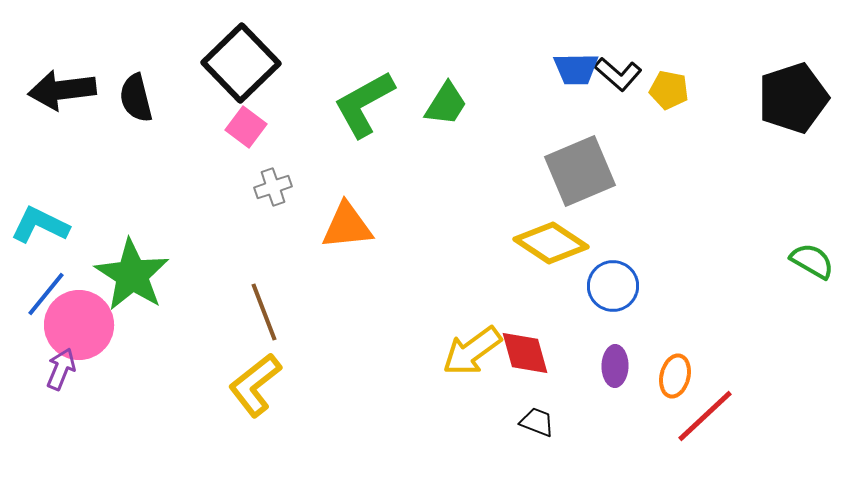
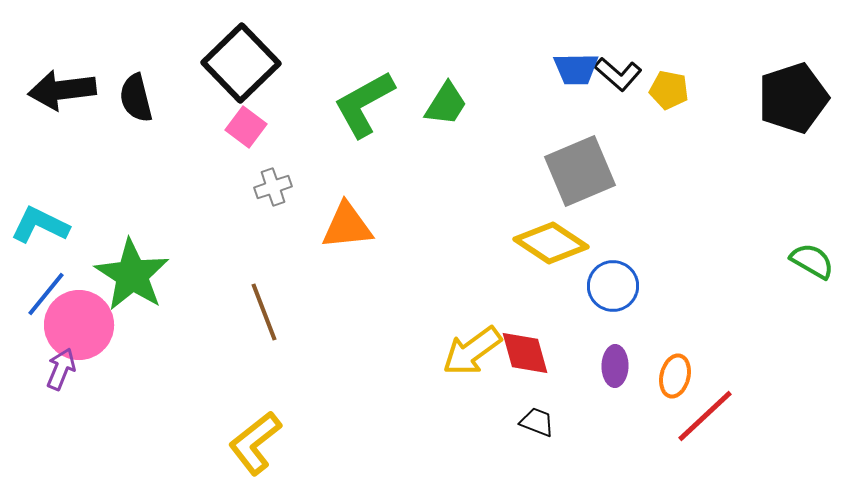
yellow L-shape: moved 58 px down
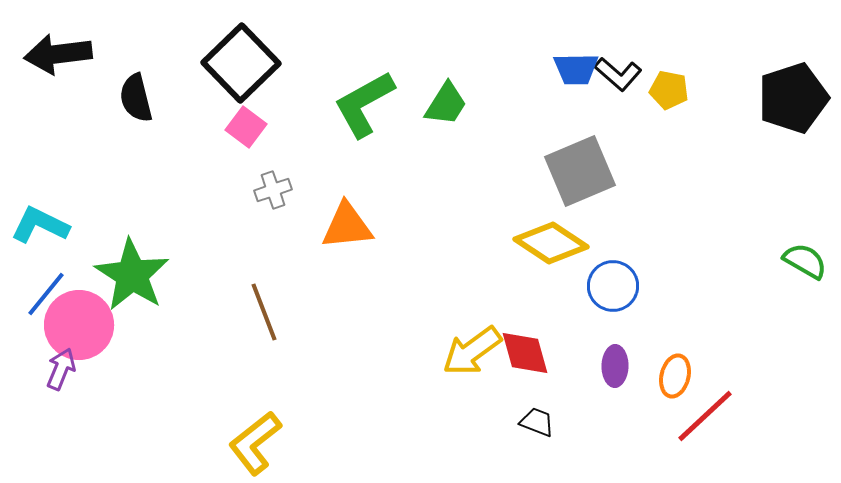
black arrow: moved 4 px left, 36 px up
gray cross: moved 3 px down
green semicircle: moved 7 px left
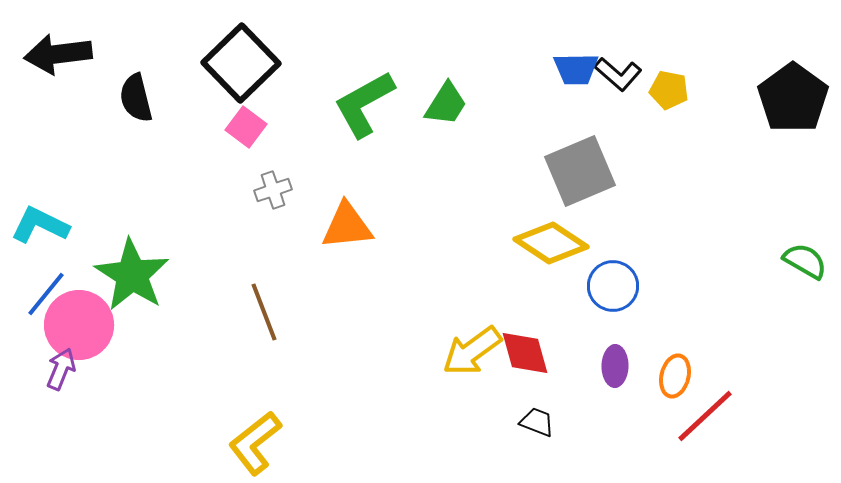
black pentagon: rotated 18 degrees counterclockwise
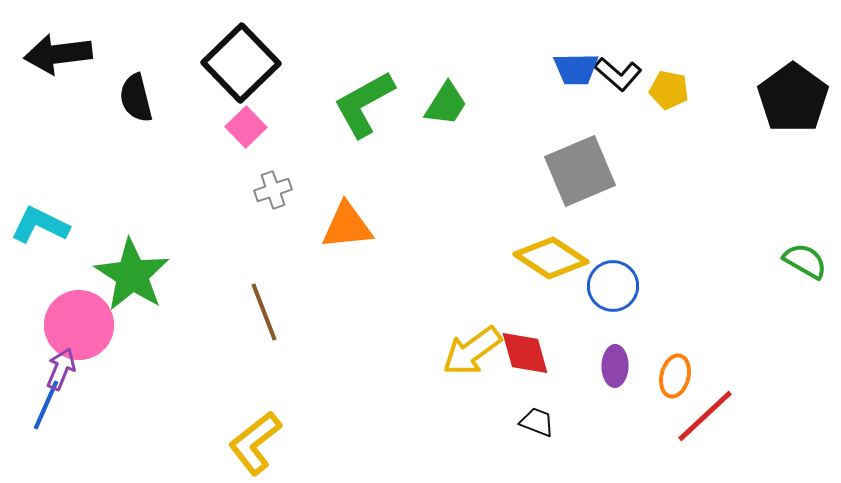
pink square: rotated 9 degrees clockwise
yellow diamond: moved 15 px down
blue line: moved 111 px down; rotated 15 degrees counterclockwise
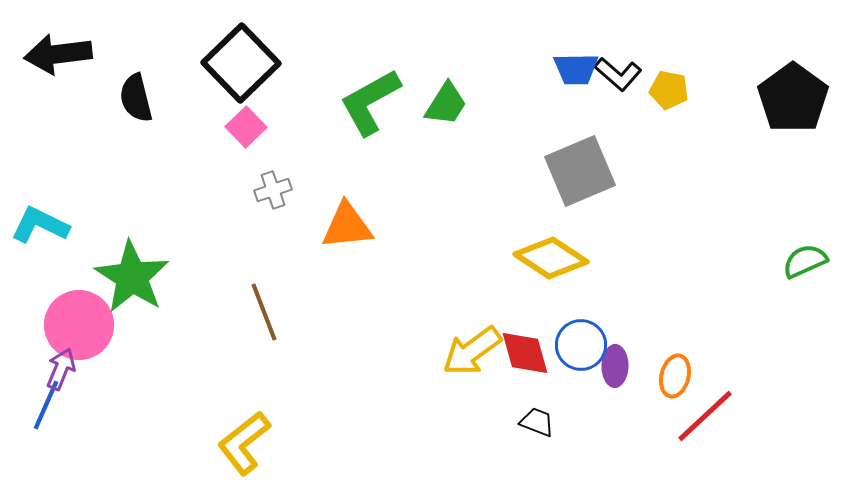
green L-shape: moved 6 px right, 2 px up
green semicircle: rotated 54 degrees counterclockwise
green star: moved 2 px down
blue circle: moved 32 px left, 59 px down
yellow L-shape: moved 11 px left
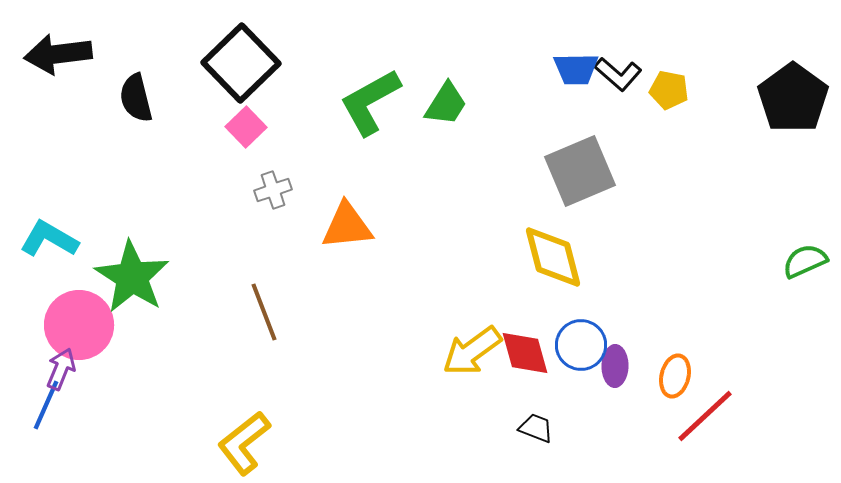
cyan L-shape: moved 9 px right, 14 px down; rotated 4 degrees clockwise
yellow diamond: moved 2 px right, 1 px up; rotated 42 degrees clockwise
black trapezoid: moved 1 px left, 6 px down
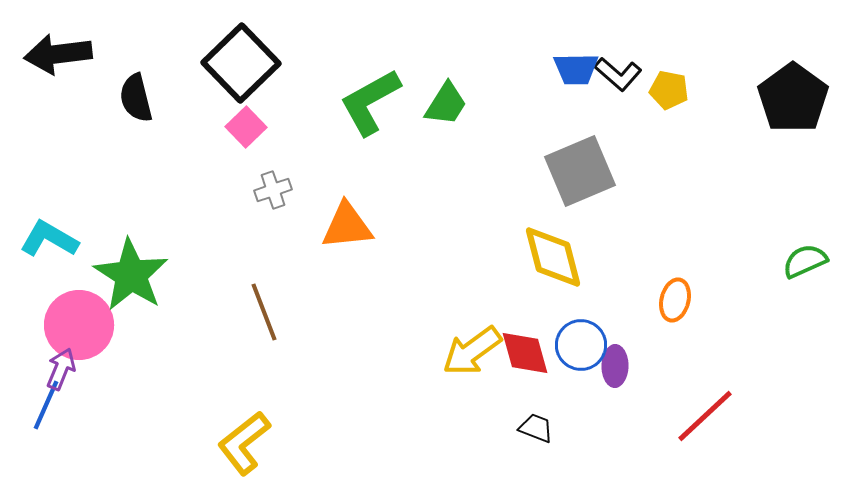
green star: moved 1 px left, 2 px up
orange ellipse: moved 76 px up
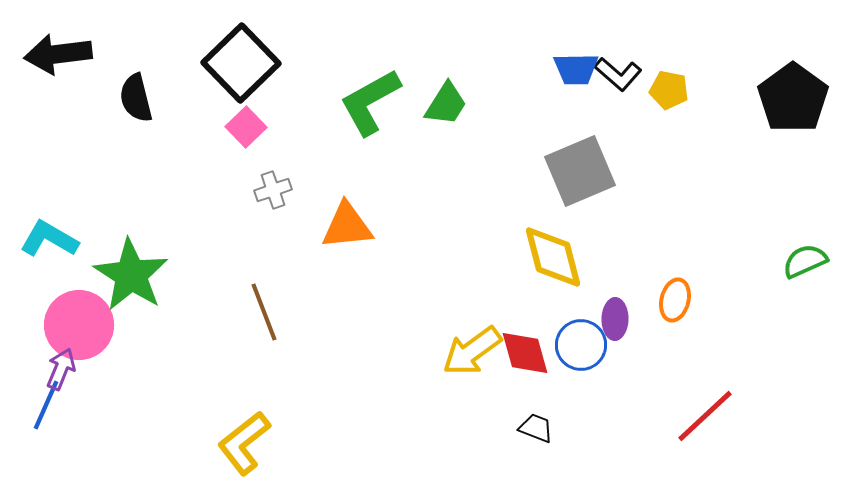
purple ellipse: moved 47 px up
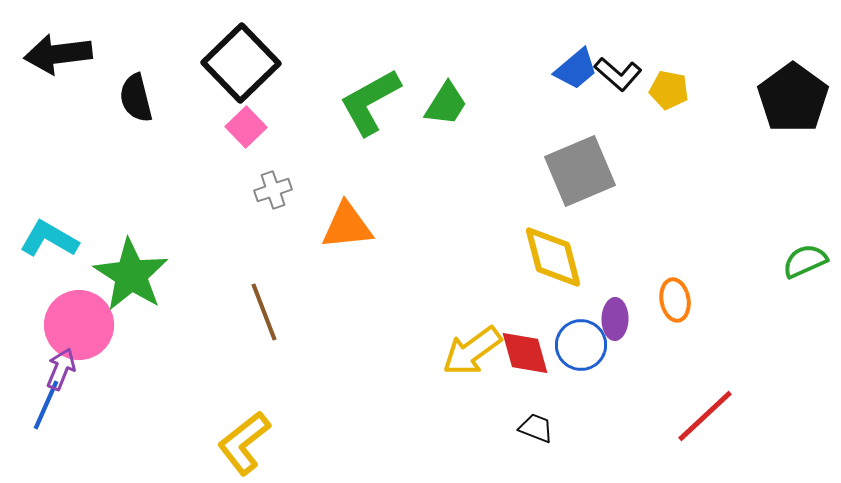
blue trapezoid: rotated 39 degrees counterclockwise
orange ellipse: rotated 24 degrees counterclockwise
